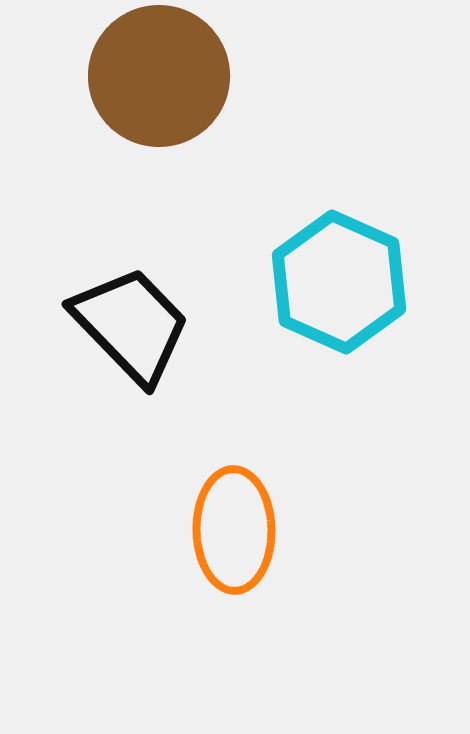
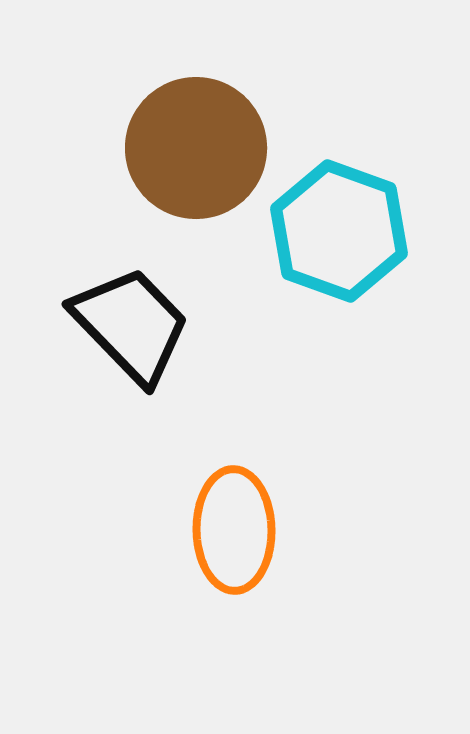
brown circle: moved 37 px right, 72 px down
cyan hexagon: moved 51 px up; rotated 4 degrees counterclockwise
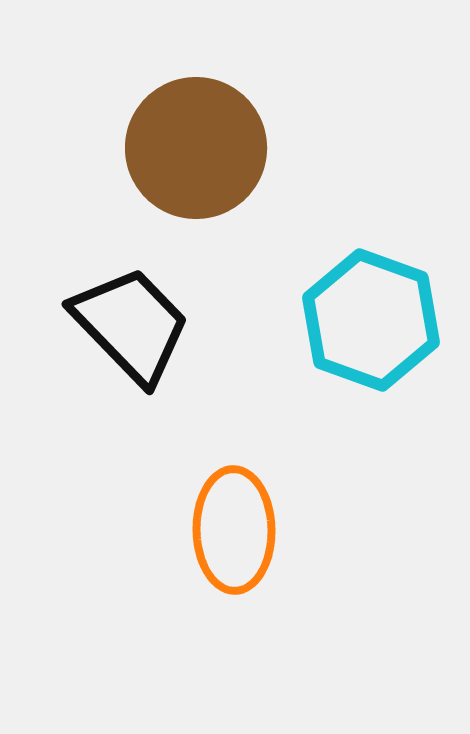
cyan hexagon: moved 32 px right, 89 px down
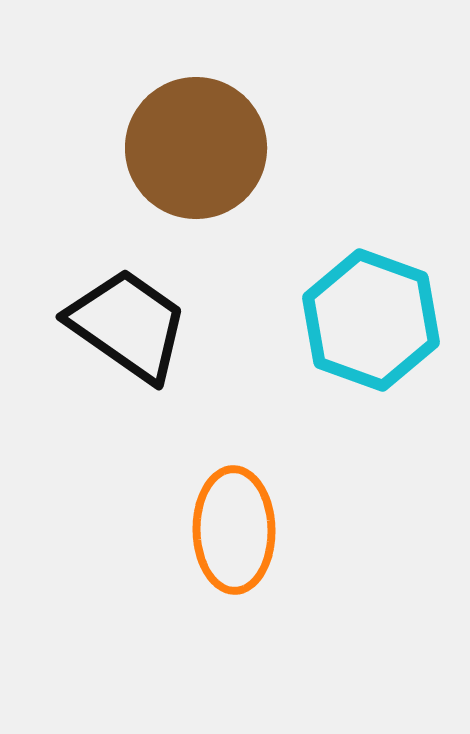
black trapezoid: moved 3 px left; rotated 11 degrees counterclockwise
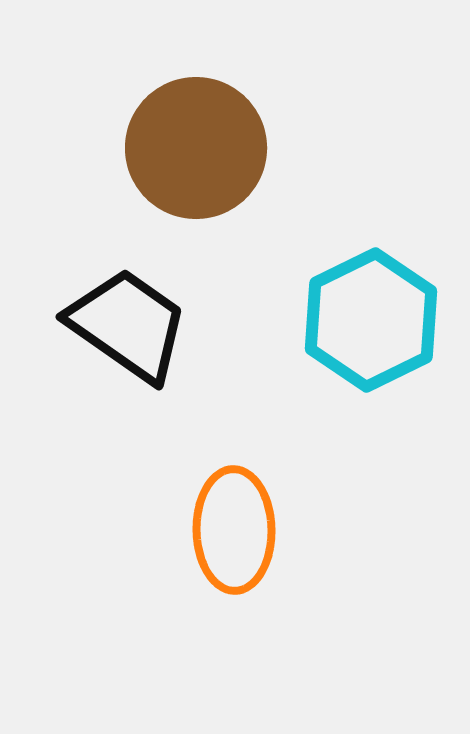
cyan hexagon: rotated 14 degrees clockwise
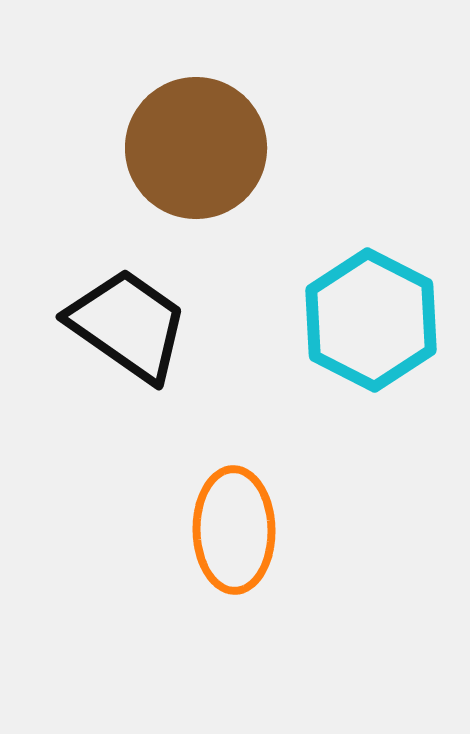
cyan hexagon: rotated 7 degrees counterclockwise
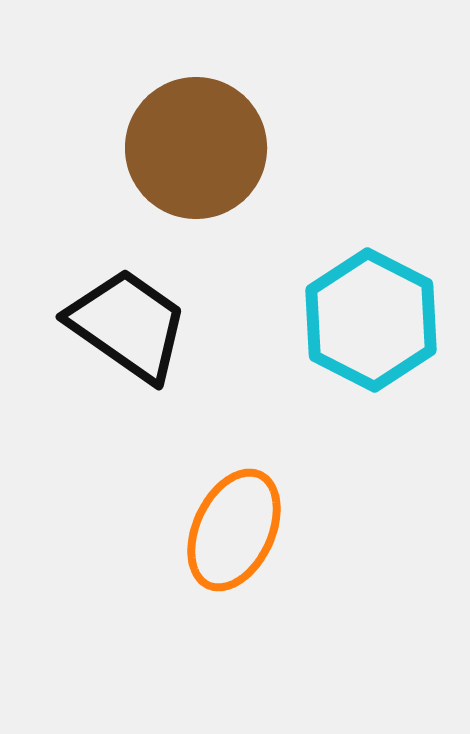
orange ellipse: rotated 26 degrees clockwise
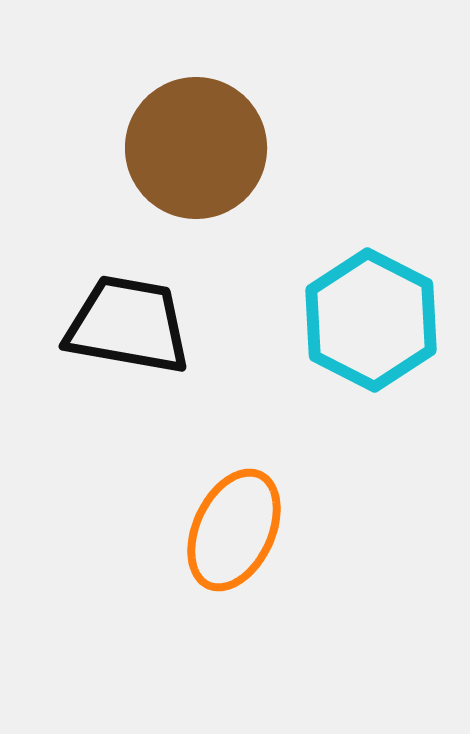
black trapezoid: rotated 25 degrees counterclockwise
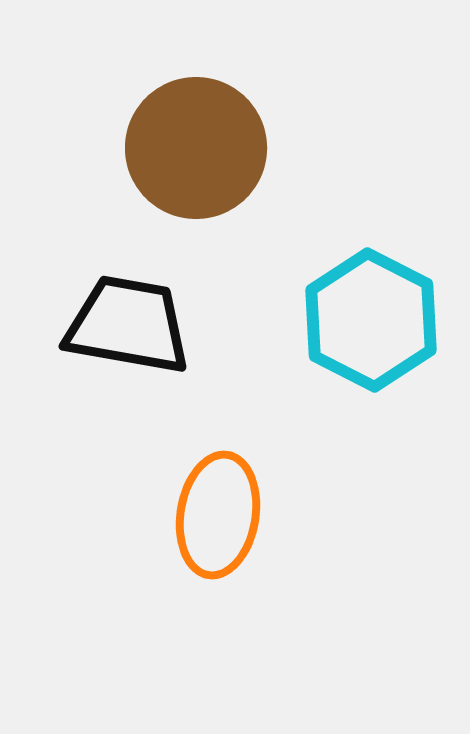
orange ellipse: moved 16 px left, 15 px up; rotated 16 degrees counterclockwise
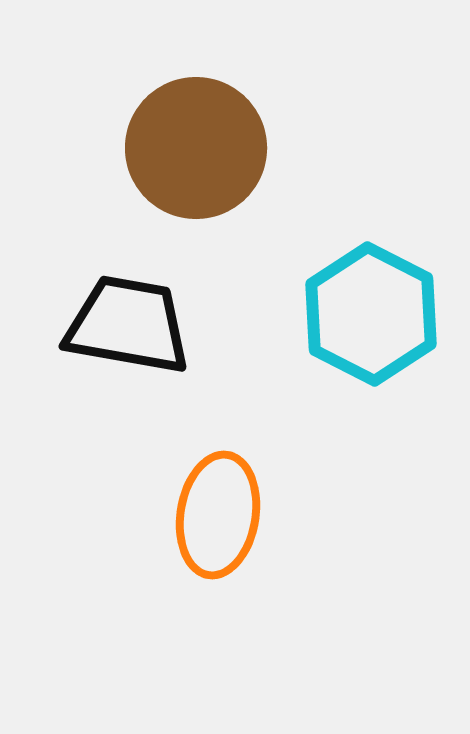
cyan hexagon: moved 6 px up
